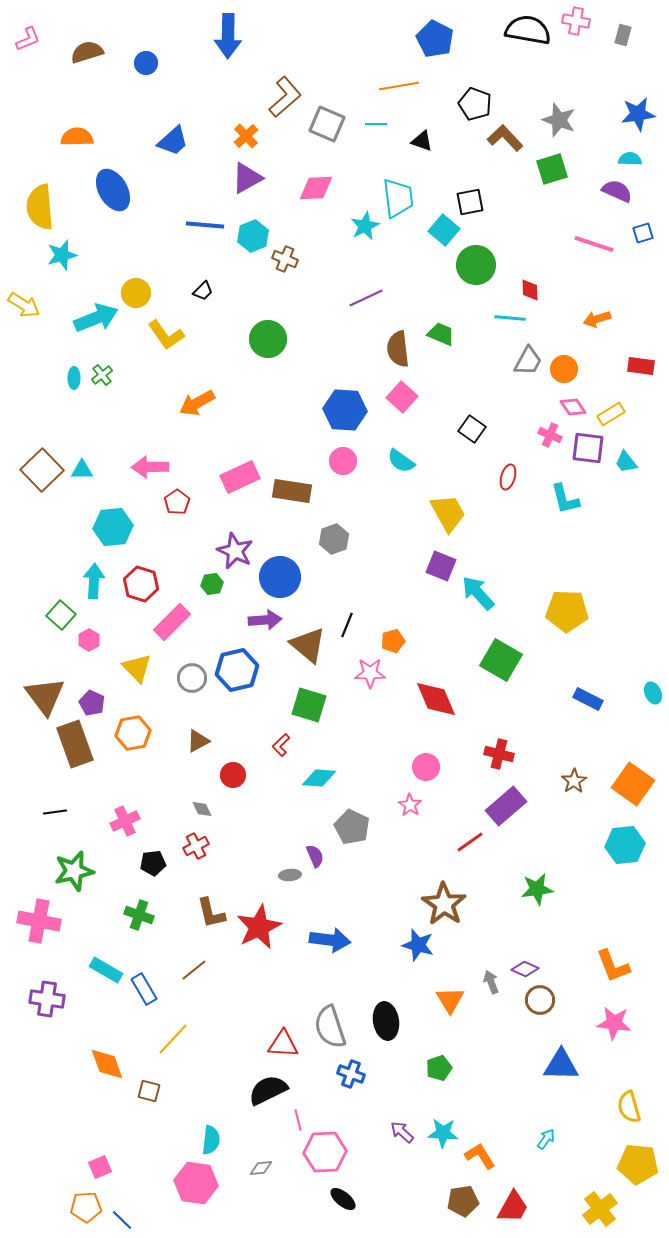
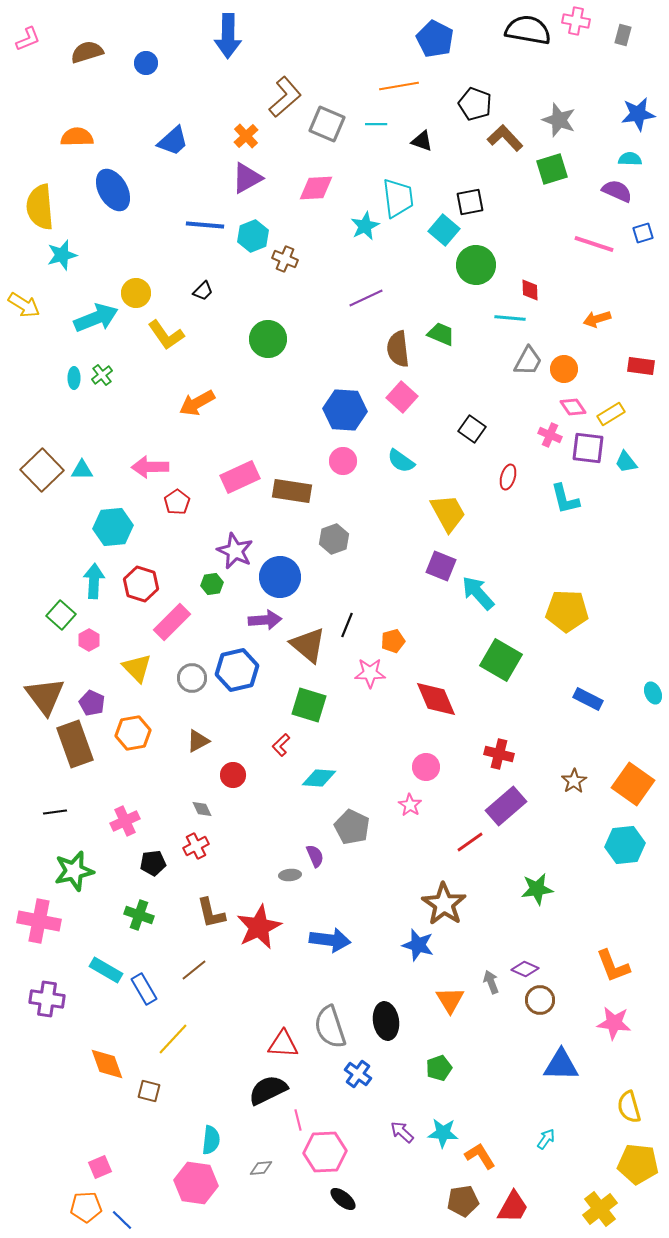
blue cross at (351, 1074): moved 7 px right; rotated 16 degrees clockwise
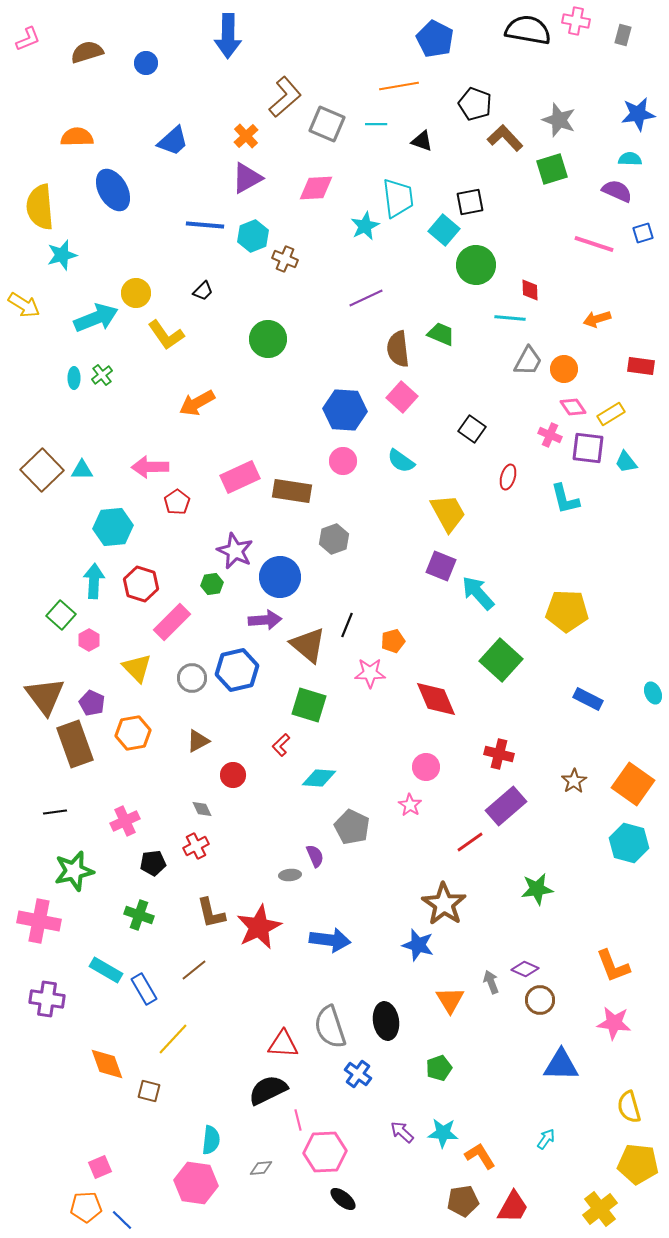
green square at (501, 660): rotated 12 degrees clockwise
cyan hexagon at (625, 845): moved 4 px right, 2 px up; rotated 21 degrees clockwise
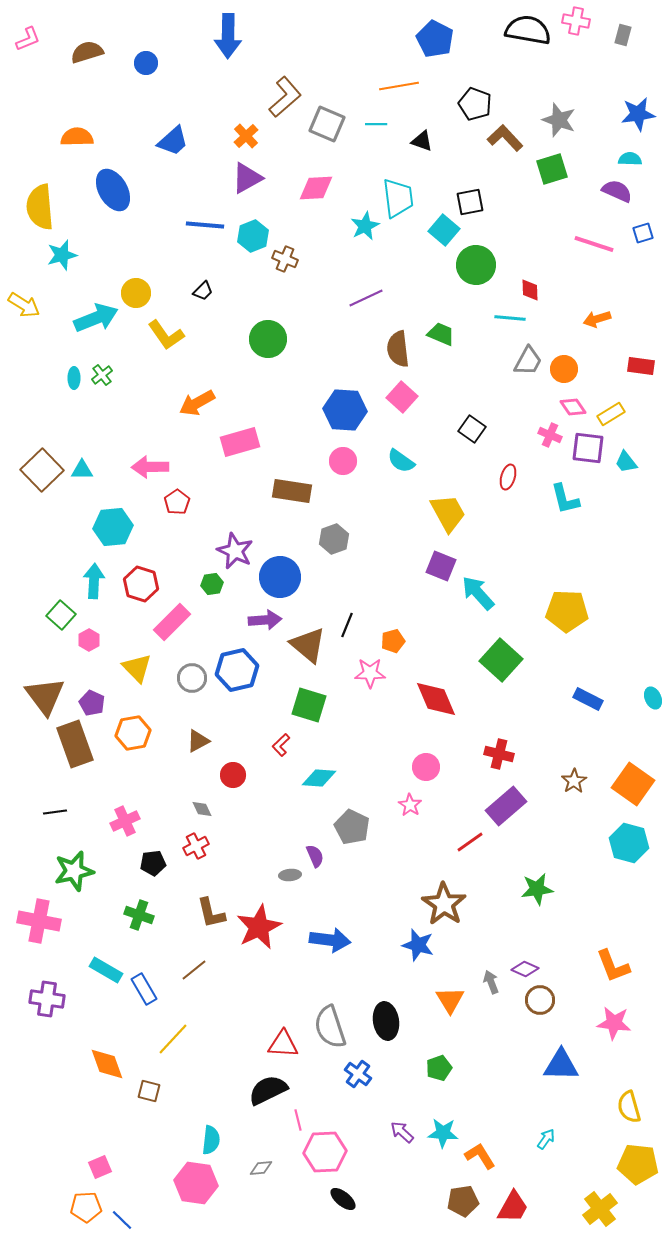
pink rectangle at (240, 477): moved 35 px up; rotated 9 degrees clockwise
cyan ellipse at (653, 693): moved 5 px down
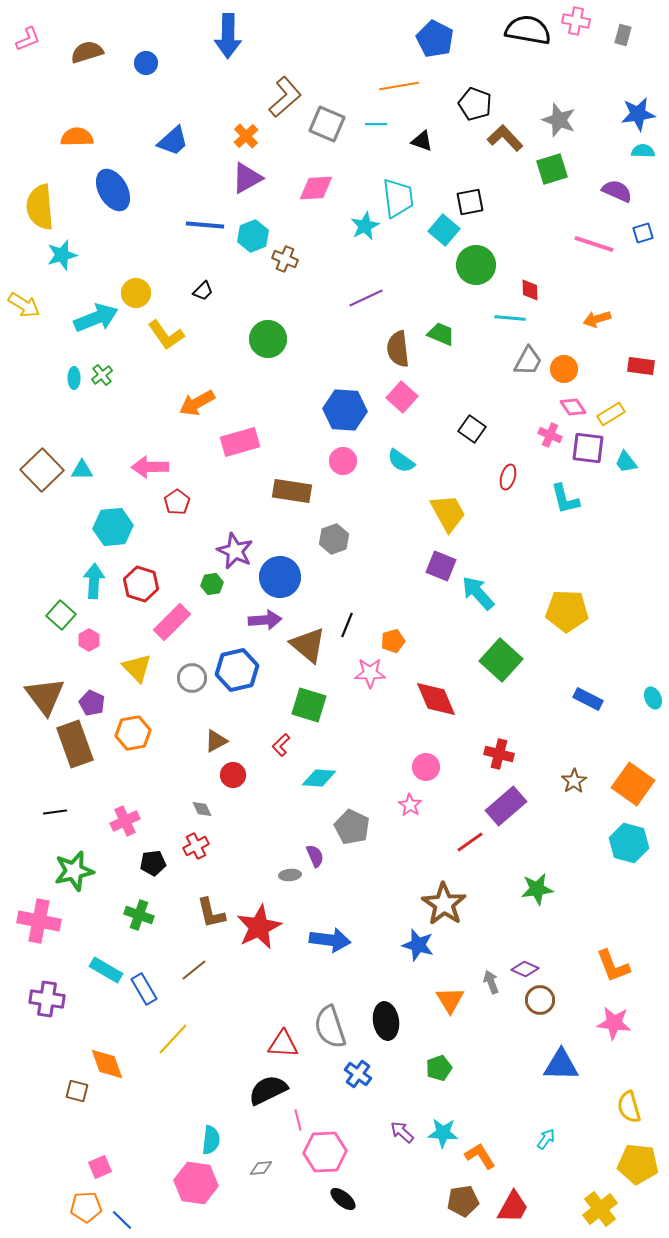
cyan semicircle at (630, 159): moved 13 px right, 8 px up
brown triangle at (198, 741): moved 18 px right
brown square at (149, 1091): moved 72 px left
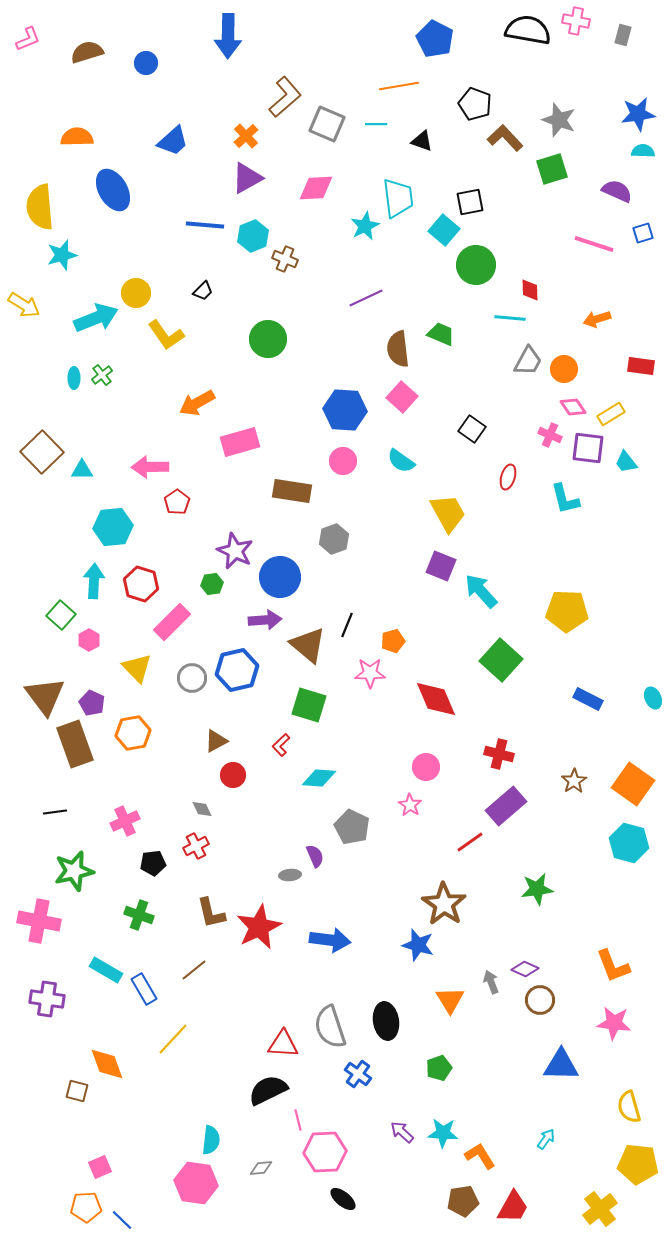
brown square at (42, 470): moved 18 px up
cyan arrow at (478, 593): moved 3 px right, 2 px up
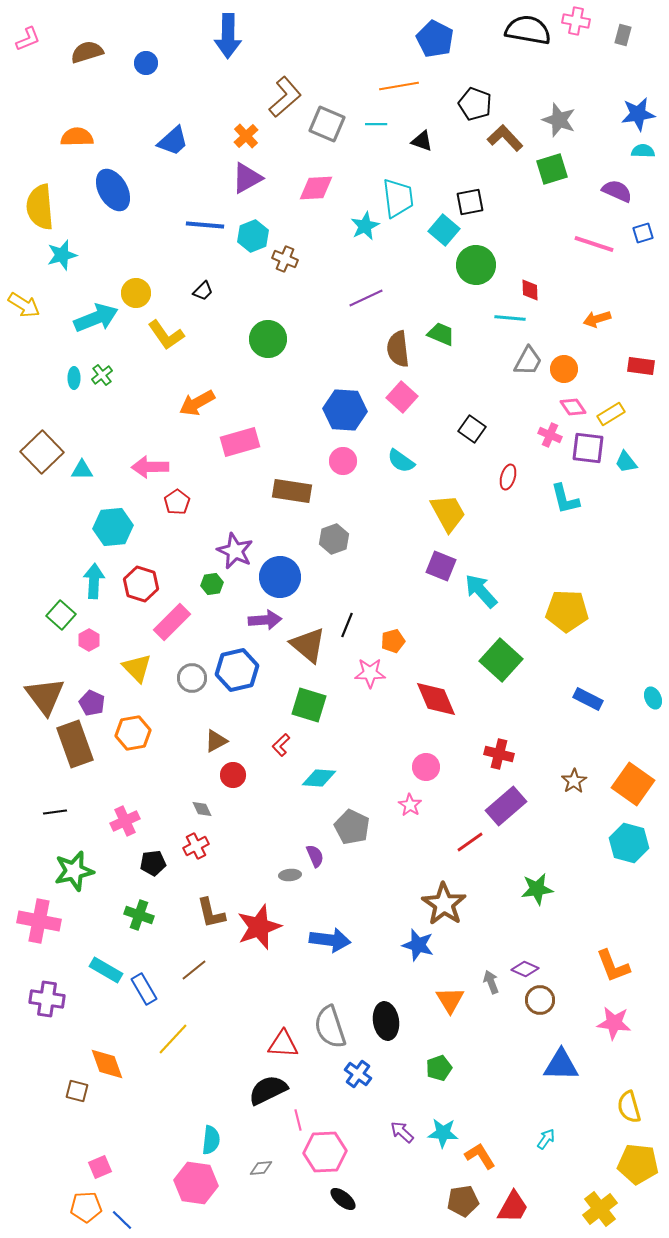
red star at (259, 927): rotated 6 degrees clockwise
